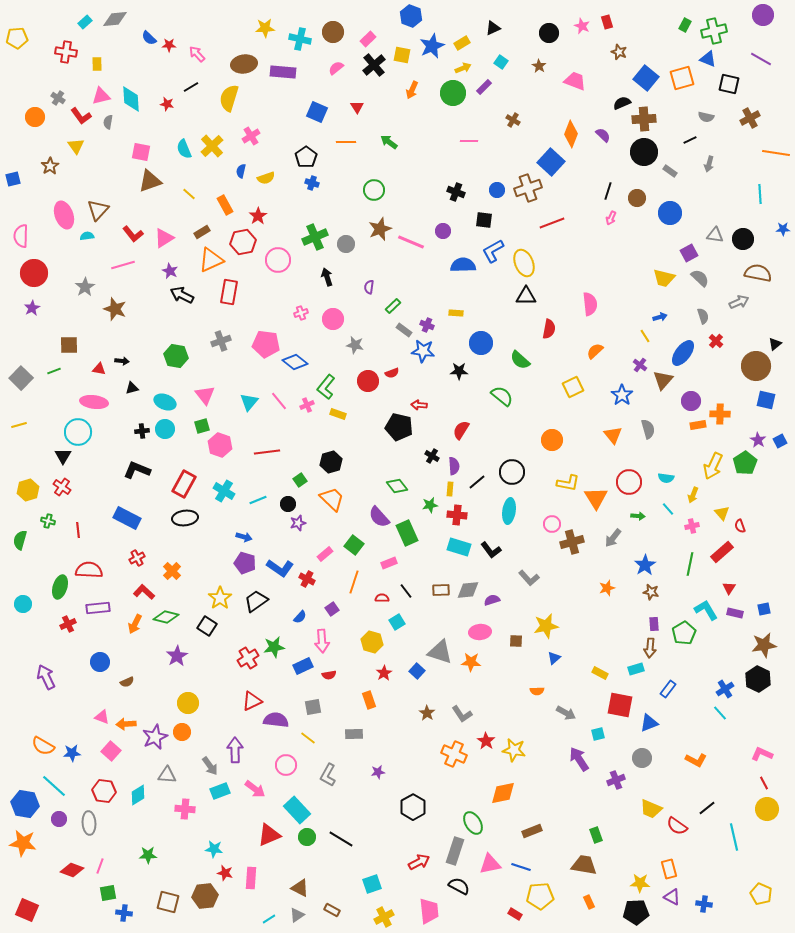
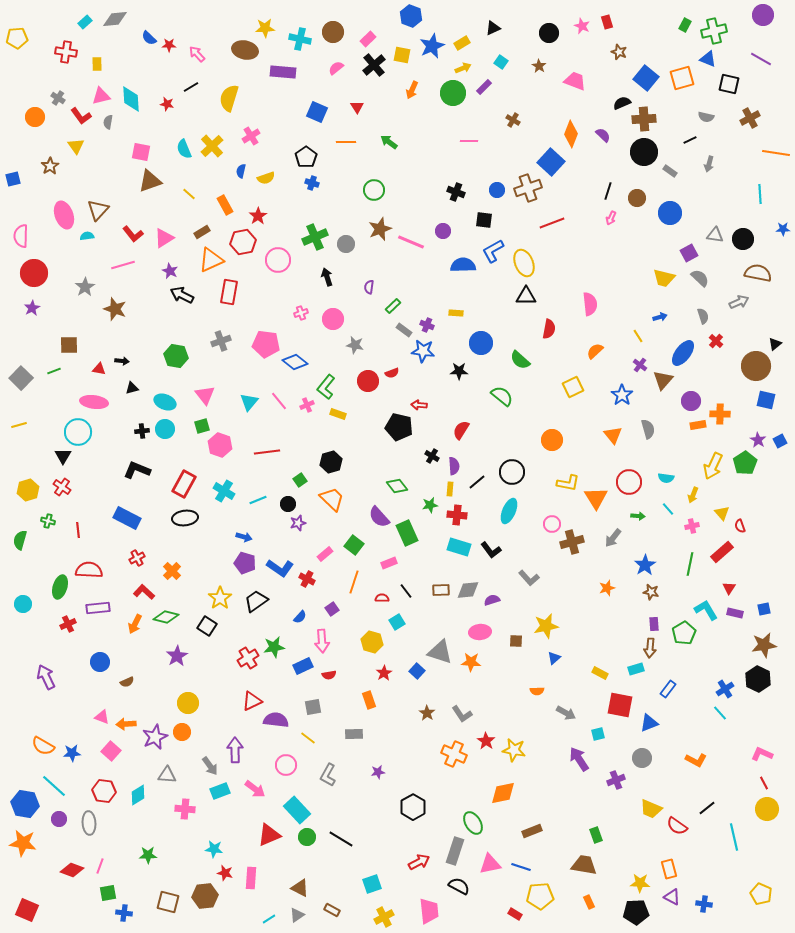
brown ellipse at (244, 64): moved 1 px right, 14 px up; rotated 20 degrees clockwise
yellow line at (645, 336): moved 7 px left
cyan ellipse at (509, 511): rotated 15 degrees clockwise
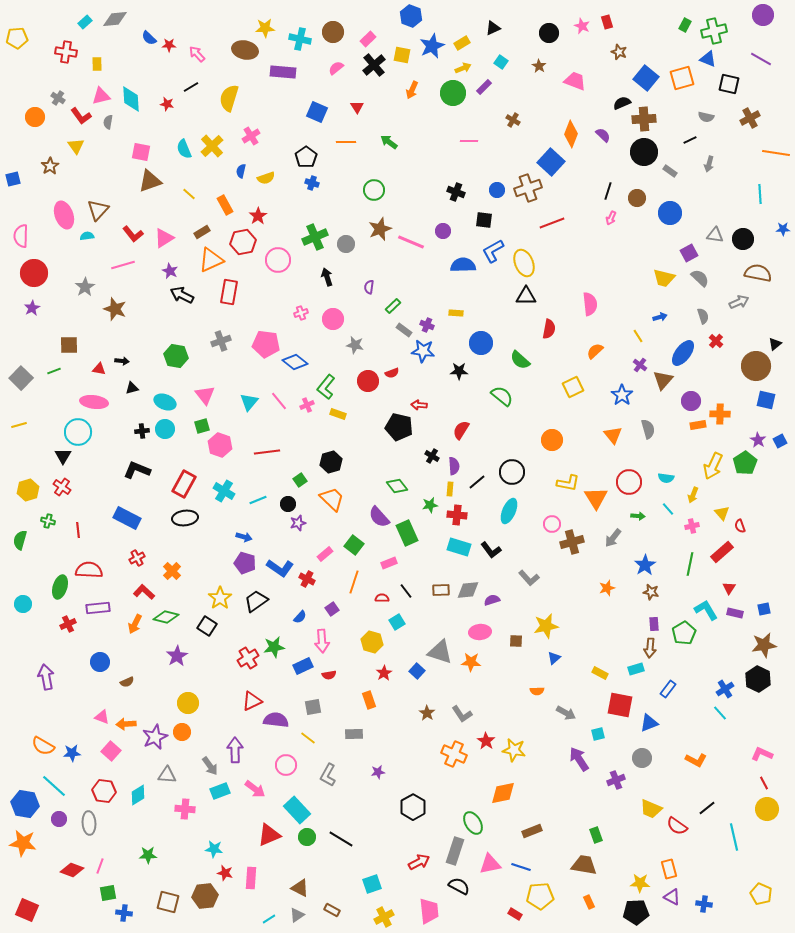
purple arrow at (46, 677): rotated 15 degrees clockwise
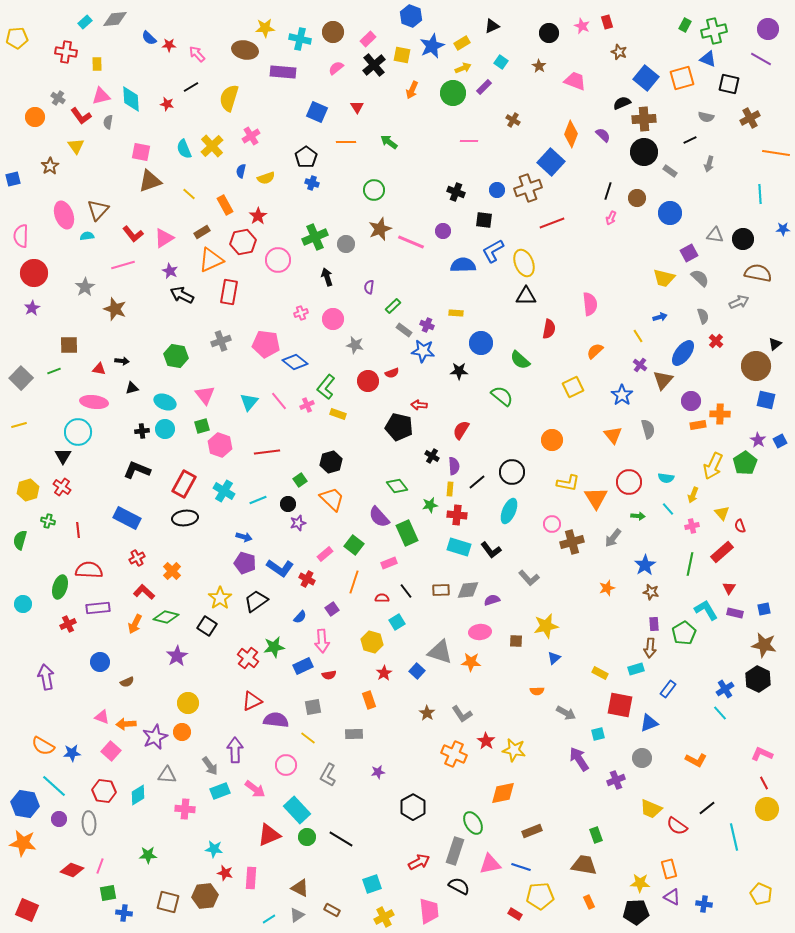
purple circle at (763, 15): moved 5 px right, 14 px down
black triangle at (493, 28): moved 1 px left, 2 px up
brown star at (764, 645): rotated 20 degrees clockwise
red cross at (248, 658): rotated 20 degrees counterclockwise
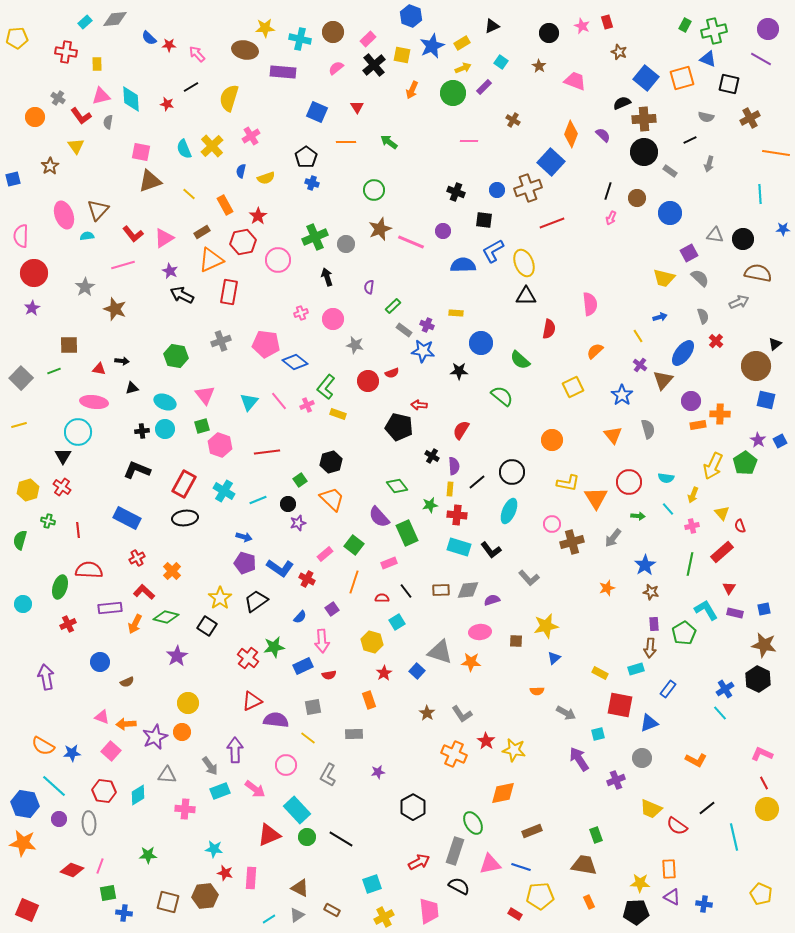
purple rectangle at (98, 608): moved 12 px right
orange rectangle at (669, 869): rotated 12 degrees clockwise
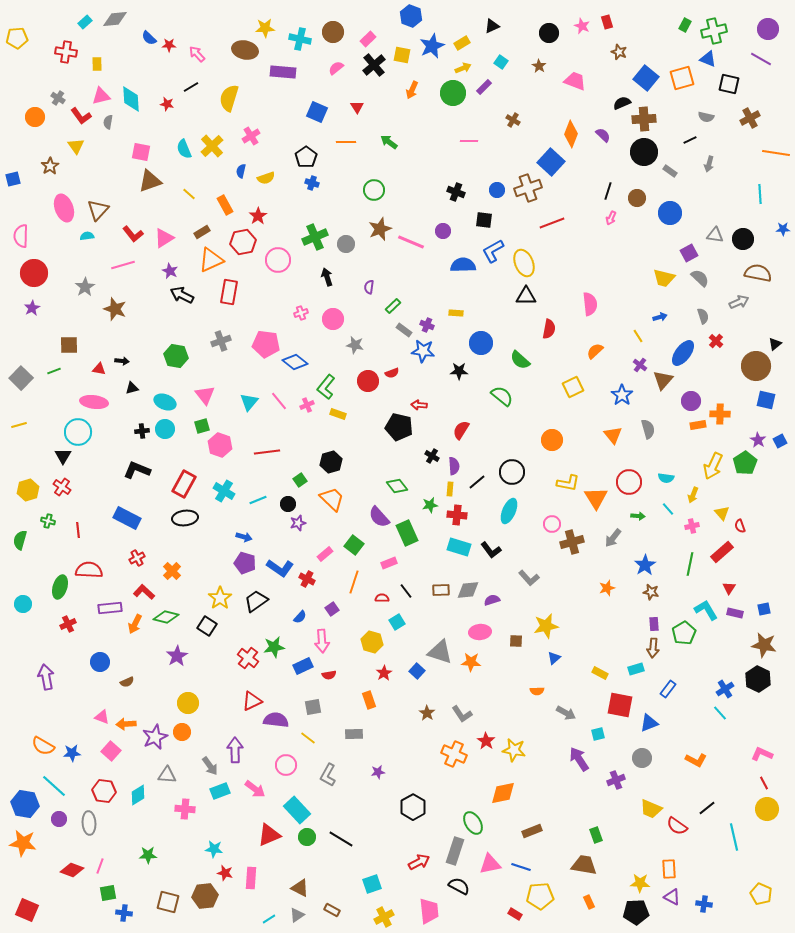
pink ellipse at (64, 215): moved 7 px up
brown arrow at (650, 648): moved 3 px right
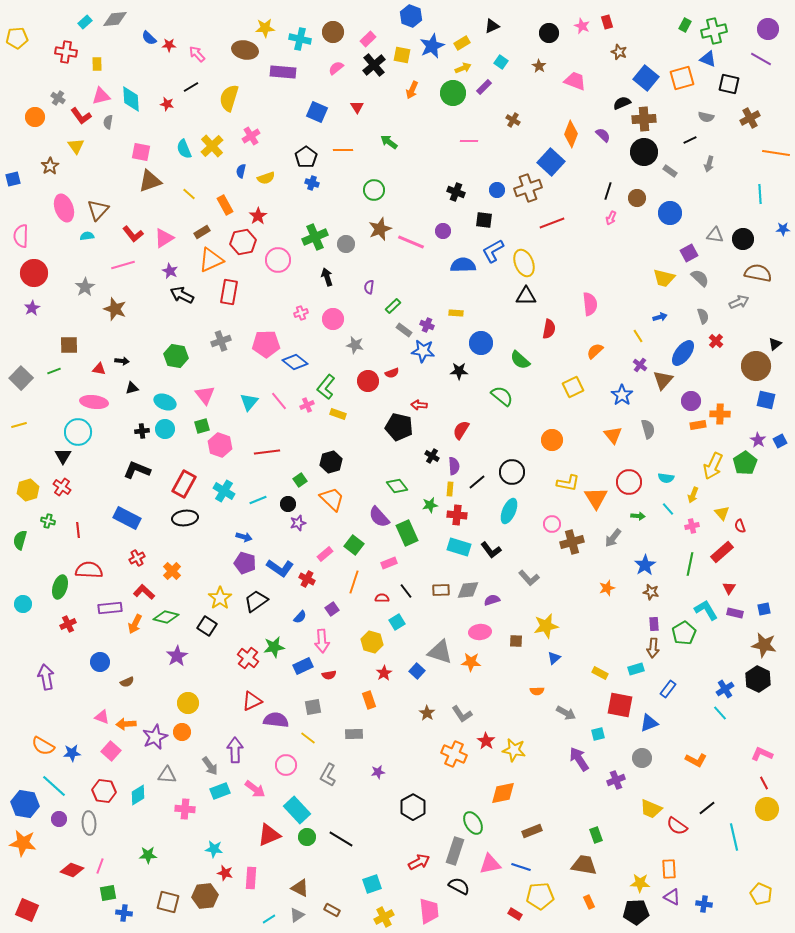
orange line at (346, 142): moved 3 px left, 8 px down
pink pentagon at (266, 344): rotated 8 degrees counterclockwise
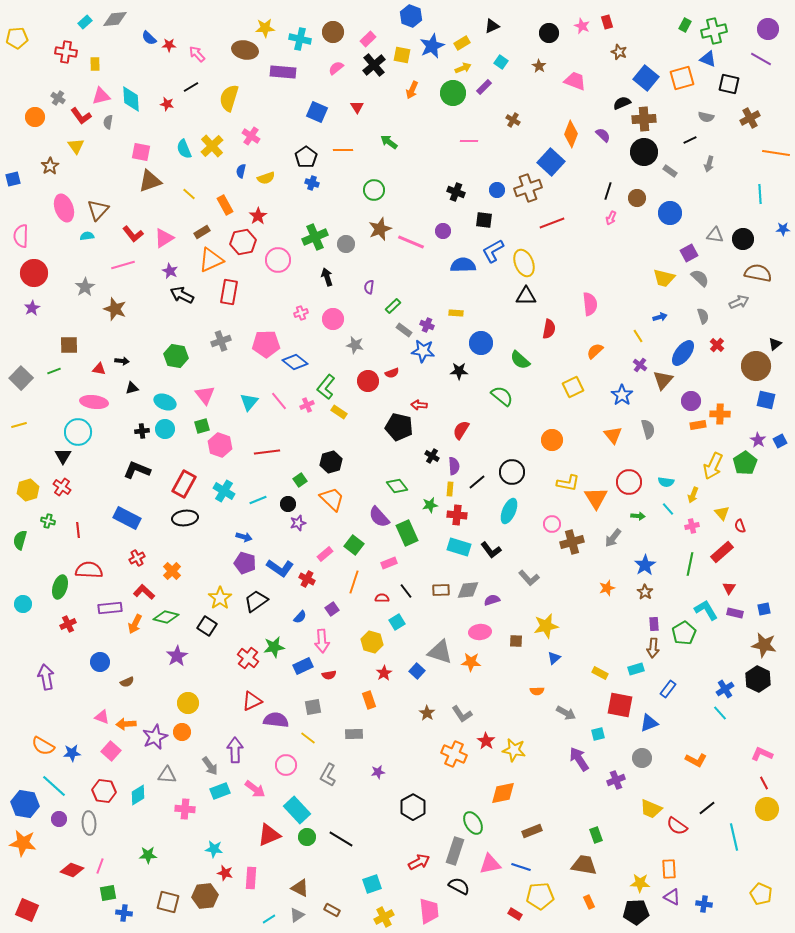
yellow rectangle at (97, 64): moved 2 px left
pink cross at (251, 136): rotated 24 degrees counterclockwise
red cross at (716, 341): moved 1 px right, 4 px down
yellow rectangle at (338, 414): moved 1 px right, 2 px up; rotated 14 degrees clockwise
cyan semicircle at (666, 478): moved 4 px down
brown star at (651, 592): moved 6 px left; rotated 21 degrees clockwise
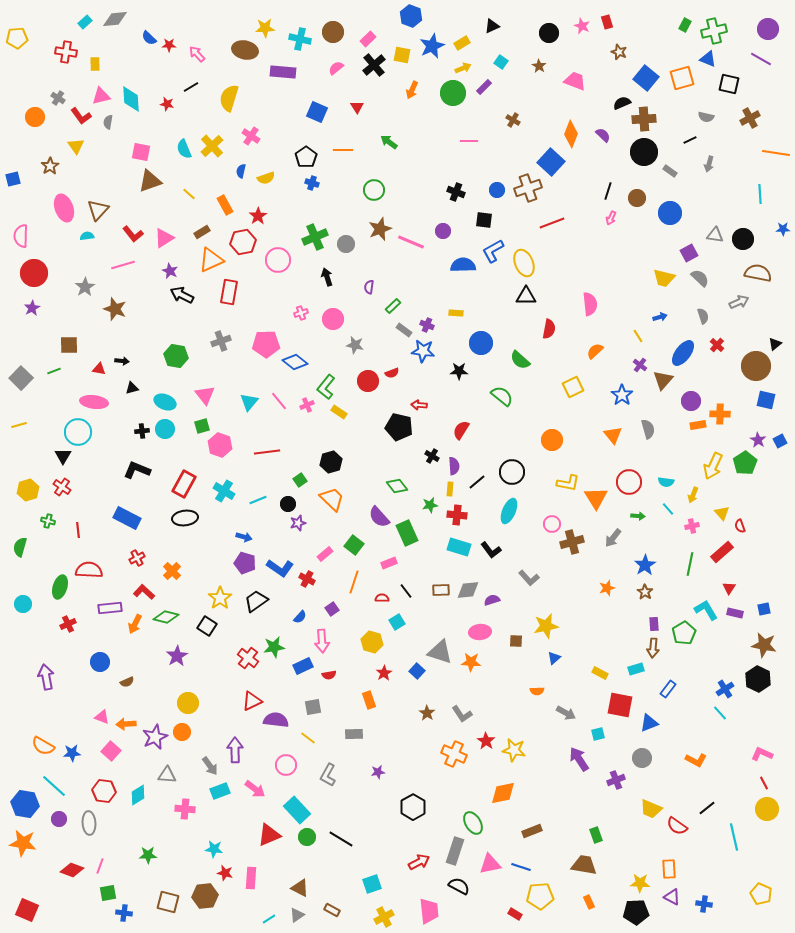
green semicircle at (20, 540): moved 7 px down
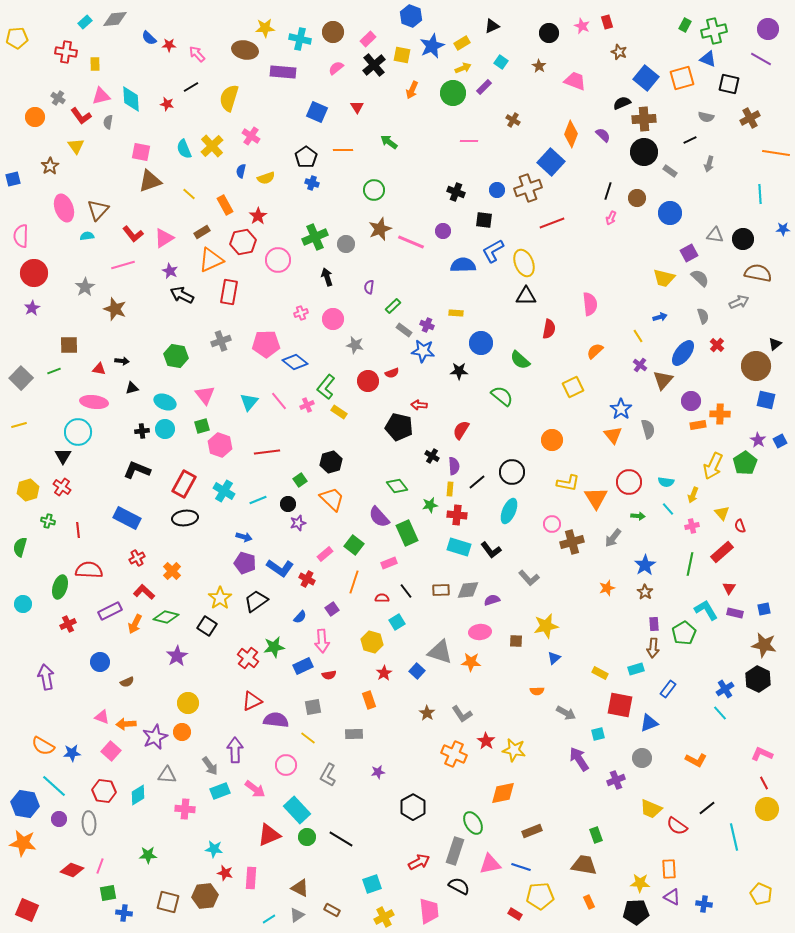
blue star at (622, 395): moved 1 px left, 14 px down
purple rectangle at (110, 608): moved 3 px down; rotated 20 degrees counterclockwise
